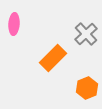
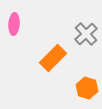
orange hexagon: rotated 20 degrees counterclockwise
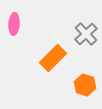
orange hexagon: moved 2 px left, 3 px up
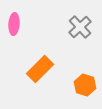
gray cross: moved 6 px left, 7 px up
orange rectangle: moved 13 px left, 11 px down
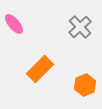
pink ellipse: rotated 45 degrees counterclockwise
orange hexagon: rotated 20 degrees clockwise
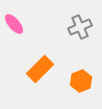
gray cross: rotated 20 degrees clockwise
orange hexagon: moved 4 px left, 4 px up
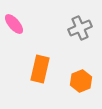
gray cross: moved 1 px down
orange rectangle: rotated 32 degrees counterclockwise
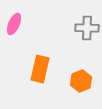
pink ellipse: rotated 65 degrees clockwise
gray cross: moved 7 px right; rotated 25 degrees clockwise
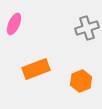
gray cross: rotated 20 degrees counterclockwise
orange rectangle: moved 4 px left; rotated 56 degrees clockwise
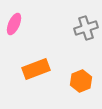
gray cross: moved 1 px left
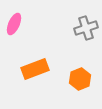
orange rectangle: moved 1 px left
orange hexagon: moved 1 px left, 2 px up
